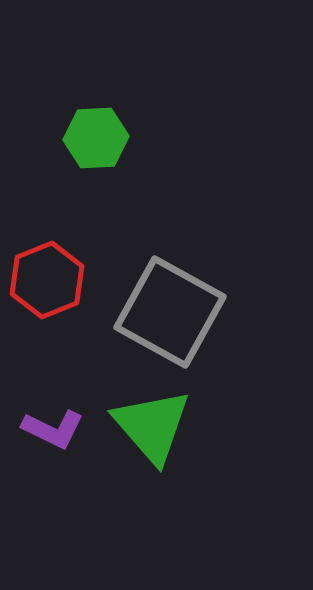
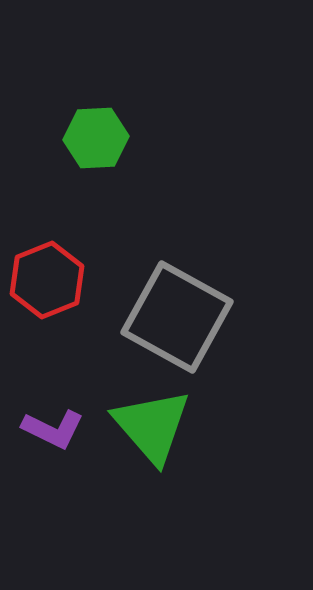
gray square: moved 7 px right, 5 px down
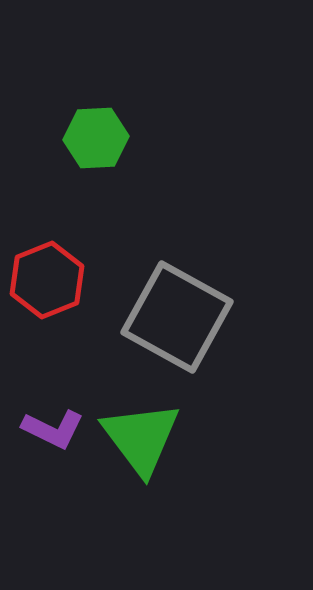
green triangle: moved 11 px left, 12 px down; rotated 4 degrees clockwise
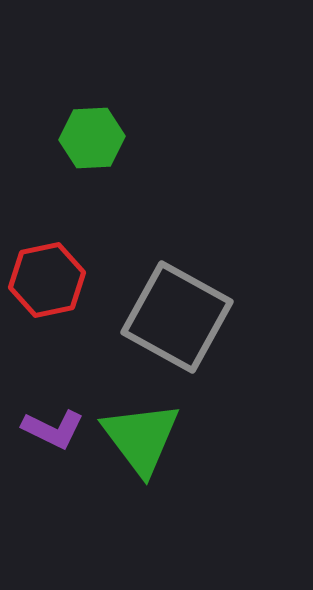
green hexagon: moved 4 px left
red hexagon: rotated 10 degrees clockwise
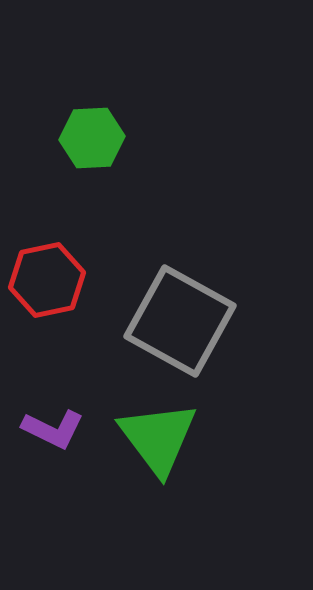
gray square: moved 3 px right, 4 px down
green triangle: moved 17 px right
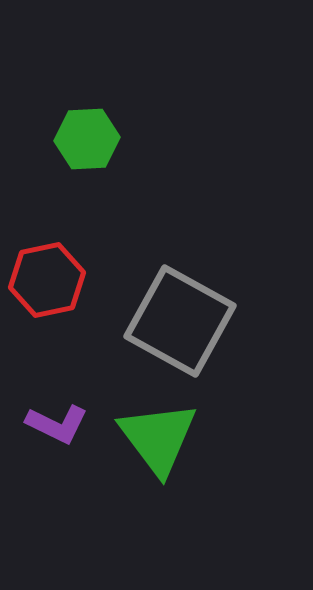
green hexagon: moved 5 px left, 1 px down
purple L-shape: moved 4 px right, 5 px up
